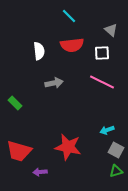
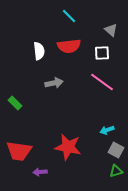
red semicircle: moved 3 px left, 1 px down
pink line: rotated 10 degrees clockwise
red trapezoid: rotated 8 degrees counterclockwise
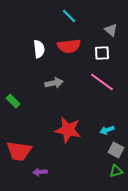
white semicircle: moved 2 px up
green rectangle: moved 2 px left, 2 px up
red star: moved 17 px up
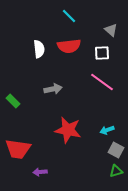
gray arrow: moved 1 px left, 6 px down
red trapezoid: moved 1 px left, 2 px up
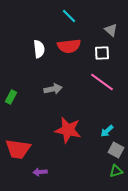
green rectangle: moved 2 px left, 4 px up; rotated 72 degrees clockwise
cyan arrow: moved 1 px down; rotated 24 degrees counterclockwise
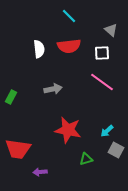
green triangle: moved 30 px left, 12 px up
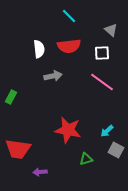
gray arrow: moved 13 px up
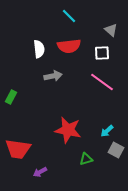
purple arrow: rotated 24 degrees counterclockwise
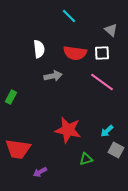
red semicircle: moved 6 px right, 7 px down; rotated 15 degrees clockwise
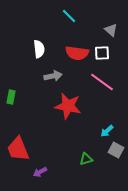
red semicircle: moved 2 px right
green rectangle: rotated 16 degrees counterclockwise
red star: moved 24 px up
red trapezoid: rotated 60 degrees clockwise
